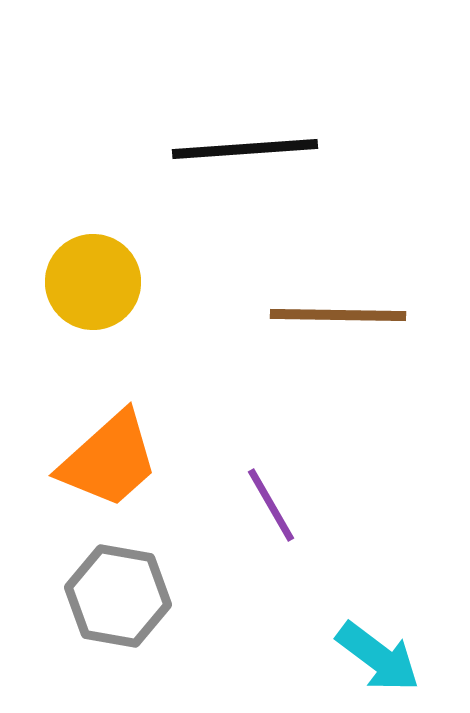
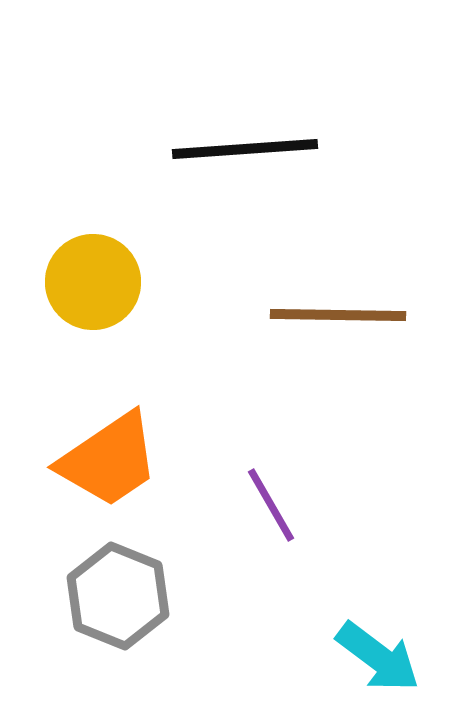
orange trapezoid: rotated 8 degrees clockwise
gray hexagon: rotated 12 degrees clockwise
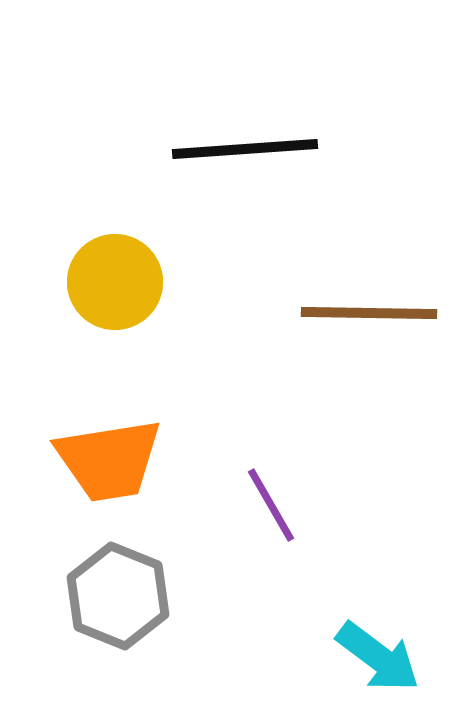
yellow circle: moved 22 px right
brown line: moved 31 px right, 2 px up
orange trapezoid: rotated 25 degrees clockwise
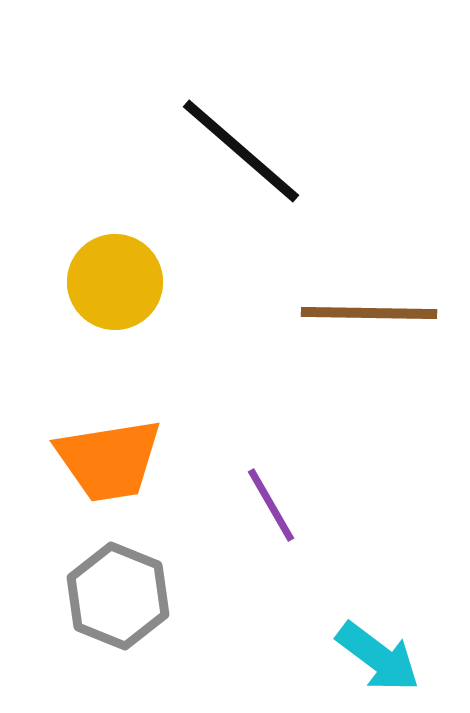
black line: moved 4 px left, 2 px down; rotated 45 degrees clockwise
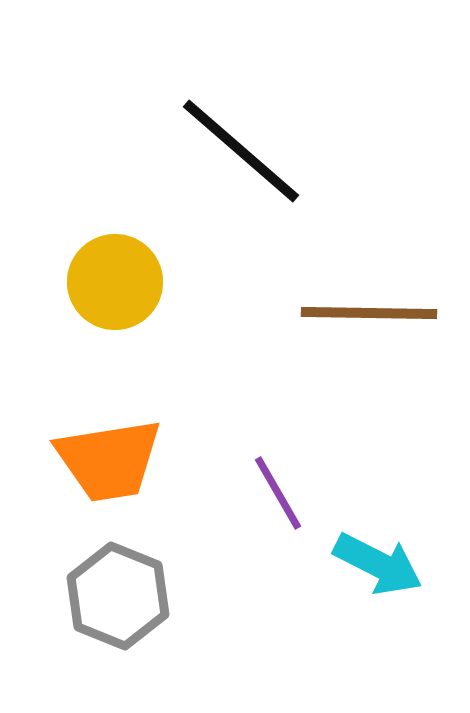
purple line: moved 7 px right, 12 px up
cyan arrow: moved 93 px up; rotated 10 degrees counterclockwise
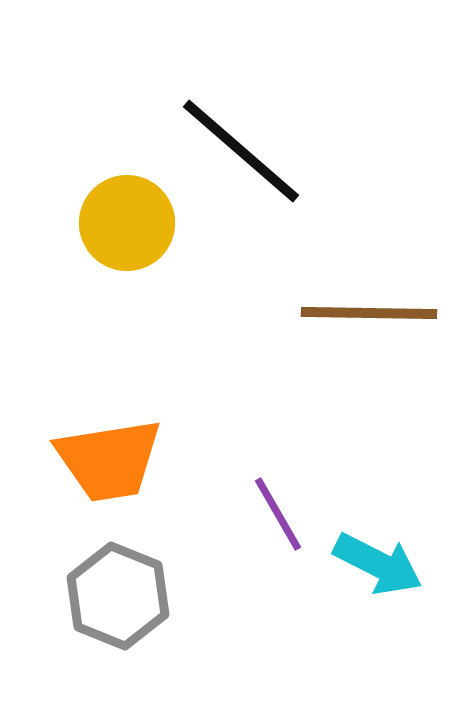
yellow circle: moved 12 px right, 59 px up
purple line: moved 21 px down
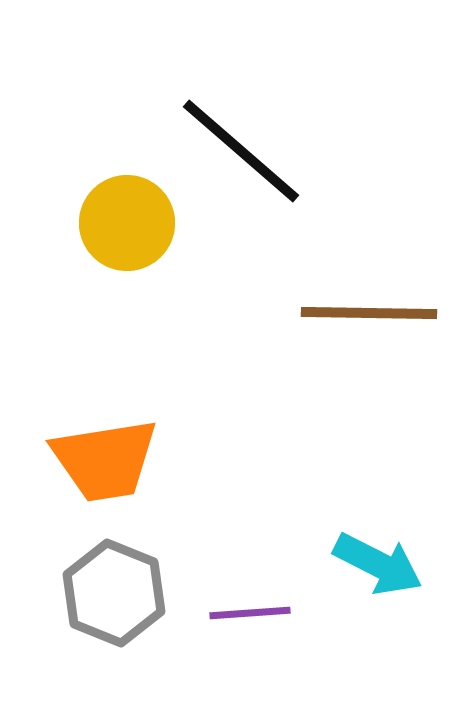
orange trapezoid: moved 4 px left
purple line: moved 28 px left, 99 px down; rotated 64 degrees counterclockwise
gray hexagon: moved 4 px left, 3 px up
